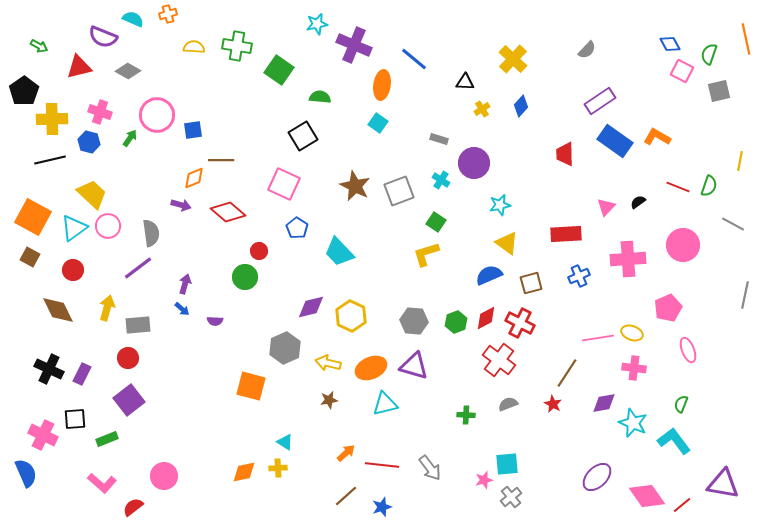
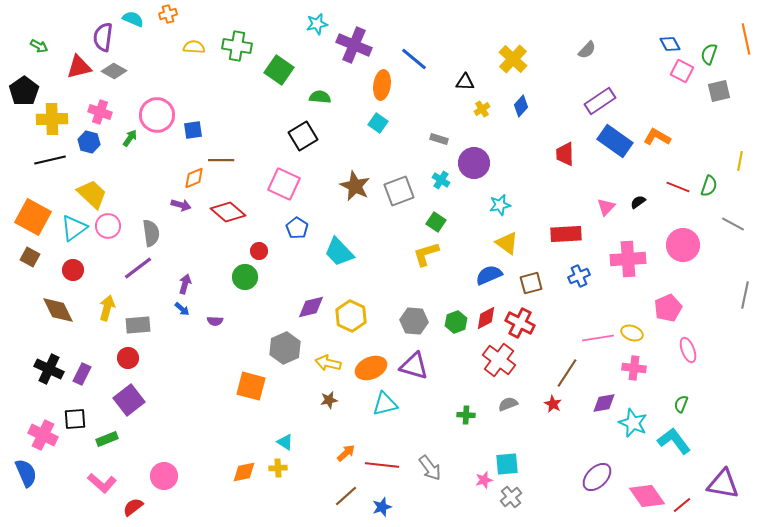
purple semicircle at (103, 37): rotated 76 degrees clockwise
gray diamond at (128, 71): moved 14 px left
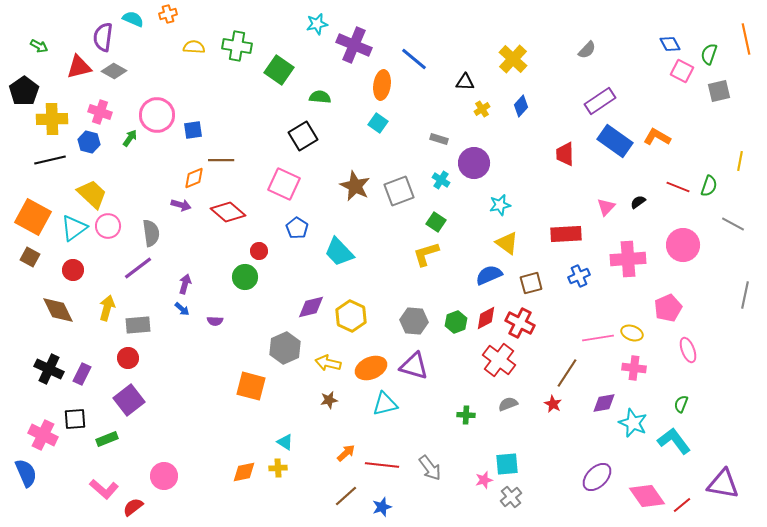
pink L-shape at (102, 483): moved 2 px right, 6 px down
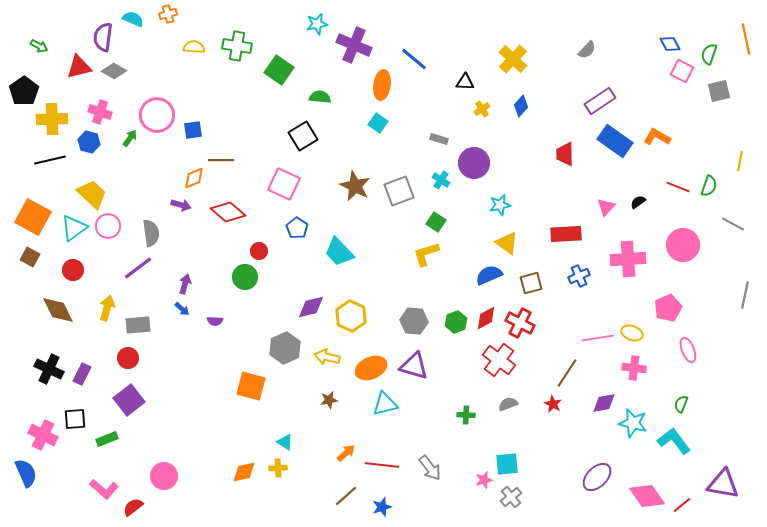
yellow arrow at (328, 363): moved 1 px left, 6 px up
cyan star at (633, 423): rotated 8 degrees counterclockwise
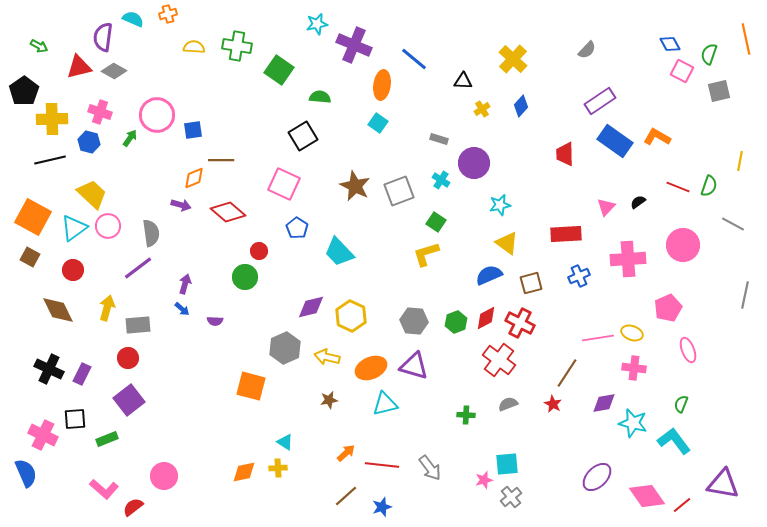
black triangle at (465, 82): moved 2 px left, 1 px up
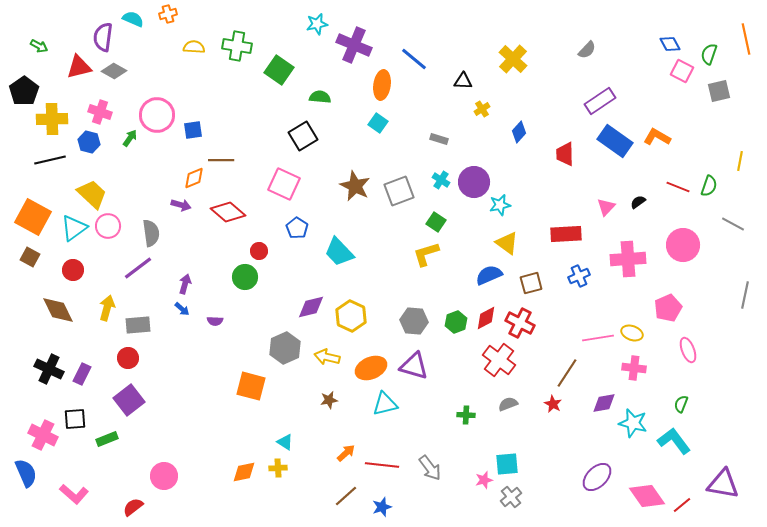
blue diamond at (521, 106): moved 2 px left, 26 px down
purple circle at (474, 163): moved 19 px down
pink L-shape at (104, 489): moved 30 px left, 5 px down
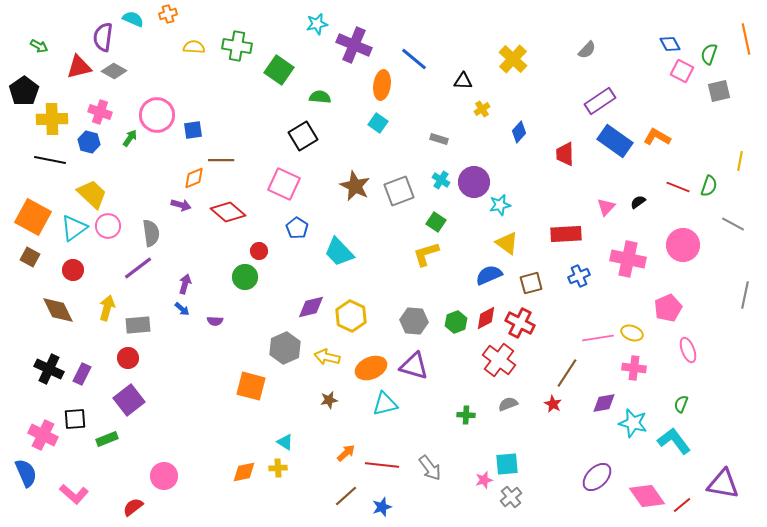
black line at (50, 160): rotated 24 degrees clockwise
pink cross at (628, 259): rotated 16 degrees clockwise
